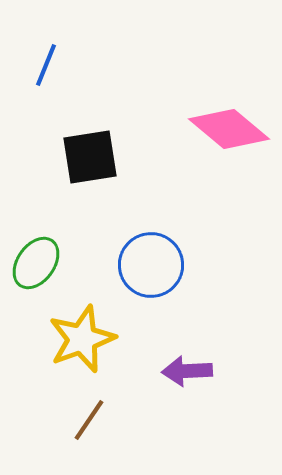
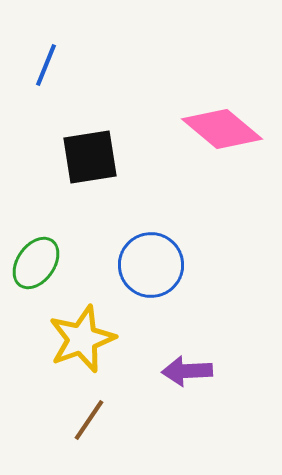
pink diamond: moved 7 px left
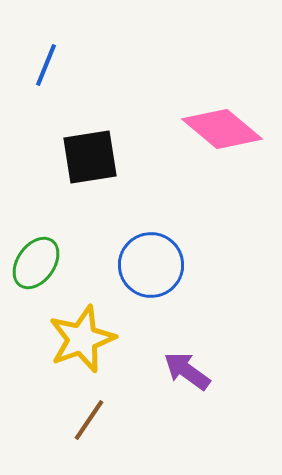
purple arrow: rotated 39 degrees clockwise
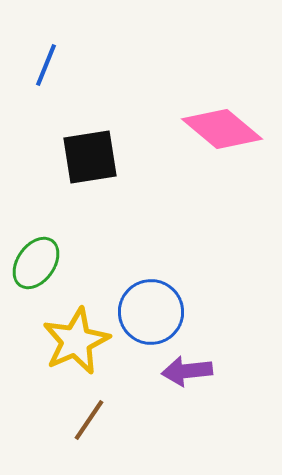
blue circle: moved 47 px down
yellow star: moved 6 px left, 2 px down; rotated 4 degrees counterclockwise
purple arrow: rotated 42 degrees counterclockwise
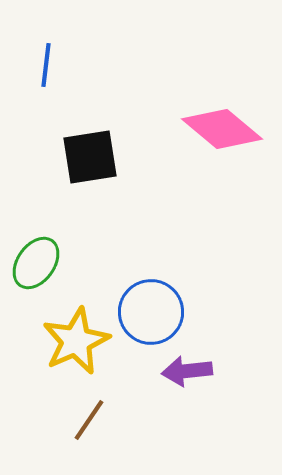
blue line: rotated 15 degrees counterclockwise
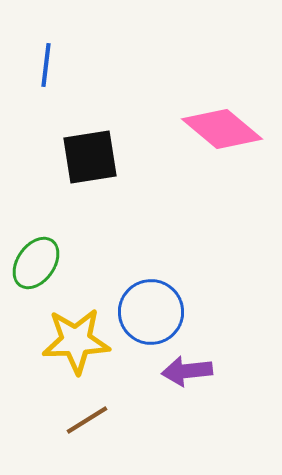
yellow star: rotated 22 degrees clockwise
brown line: moved 2 px left; rotated 24 degrees clockwise
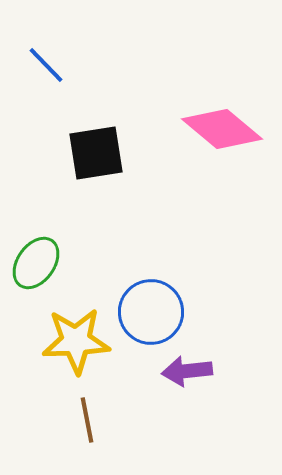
blue line: rotated 51 degrees counterclockwise
black square: moved 6 px right, 4 px up
brown line: rotated 69 degrees counterclockwise
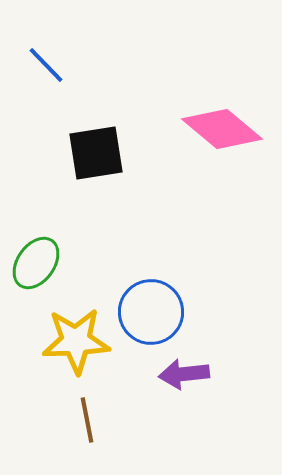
purple arrow: moved 3 px left, 3 px down
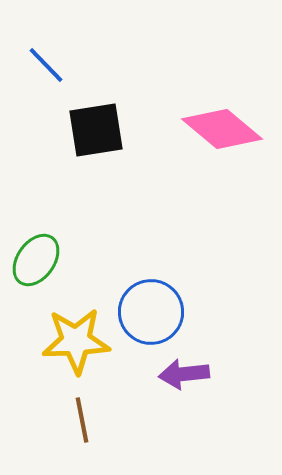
black square: moved 23 px up
green ellipse: moved 3 px up
brown line: moved 5 px left
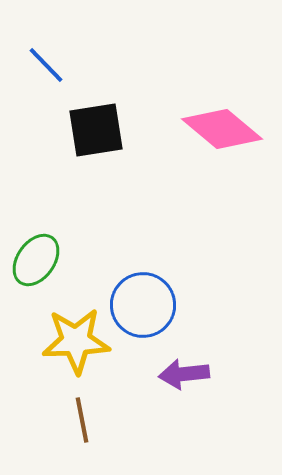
blue circle: moved 8 px left, 7 px up
